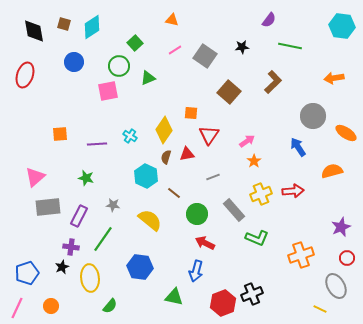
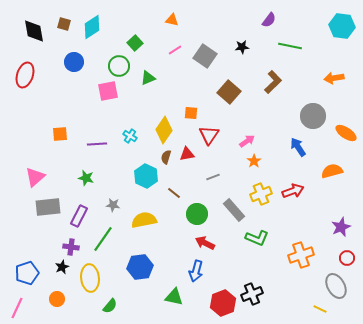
red arrow at (293, 191): rotated 15 degrees counterclockwise
yellow semicircle at (150, 220): moved 6 px left; rotated 50 degrees counterclockwise
blue hexagon at (140, 267): rotated 15 degrees counterclockwise
orange circle at (51, 306): moved 6 px right, 7 px up
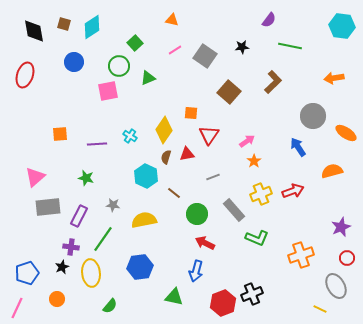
yellow ellipse at (90, 278): moved 1 px right, 5 px up
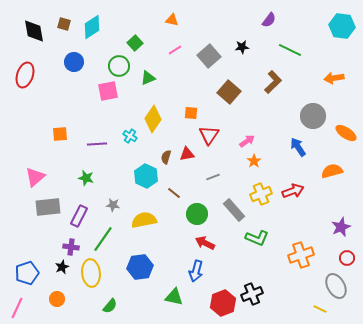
green line at (290, 46): moved 4 px down; rotated 15 degrees clockwise
gray square at (205, 56): moved 4 px right; rotated 15 degrees clockwise
yellow diamond at (164, 130): moved 11 px left, 11 px up
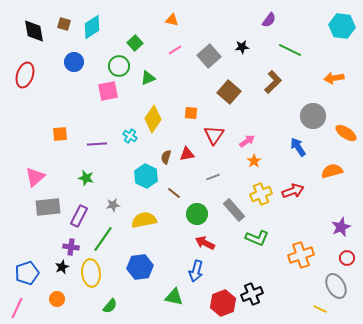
red triangle at (209, 135): moved 5 px right
gray star at (113, 205): rotated 16 degrees counterclockwise
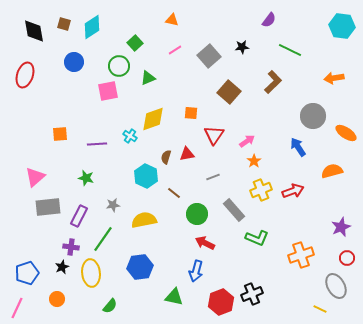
yellow diamond at (153, 119): rotated 36 degrees clockwise
yellow cross at (261, 194): moved 4 px up
red hexagon at (223, 303): moved 2 px left, 1 px up
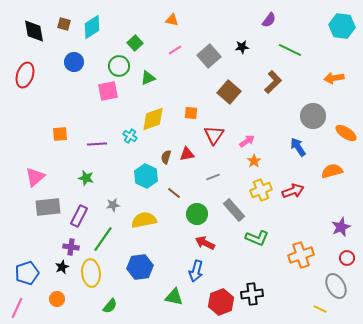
black cross at (252, 294): rotated 15 degrees clockwise
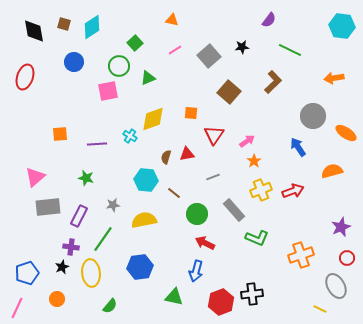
red ellipse at (25, 75): moved 2 px down
cyan hexagon at (146, 176): moved 4 px down; rotated 20 degrees counterclockwise
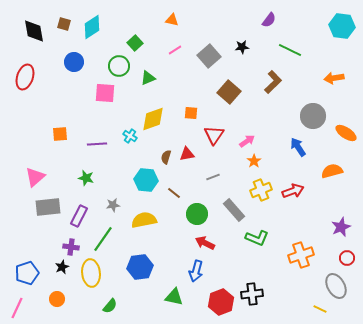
pink square at (108, 91): moved 3 px left, 2 px down; rotated 15 degrees clockwise
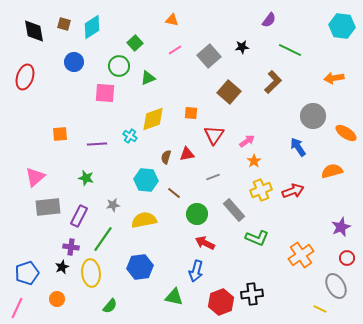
orange cross at (301, 255): rotated 15 degrees counterclockwise
